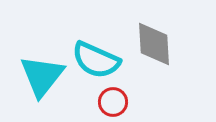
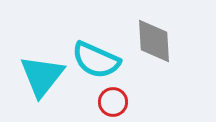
gray diamond: moved 3 px up
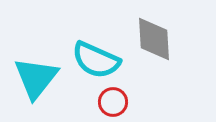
gray diamond: moved 2 px up
cyan triangle: moved 6 px left, 2 px down
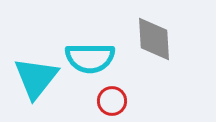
cyan semicircle: moved 6 px left, 2 px up; rotated 24 degrees counterclockwise
red circle: moved 1 px left, 1 px up
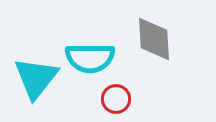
red circle: moved 4 px right, 2 px up
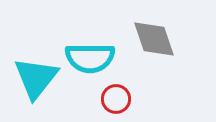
gray diamond: rotated 15 degrees counterclockwise
